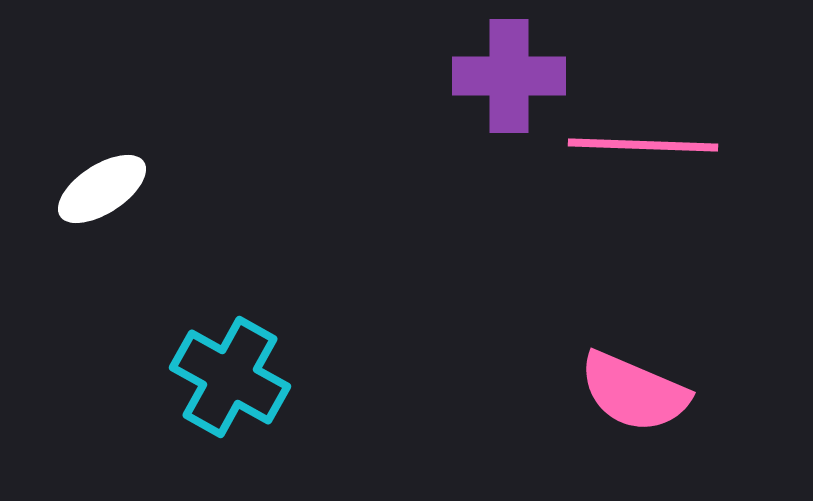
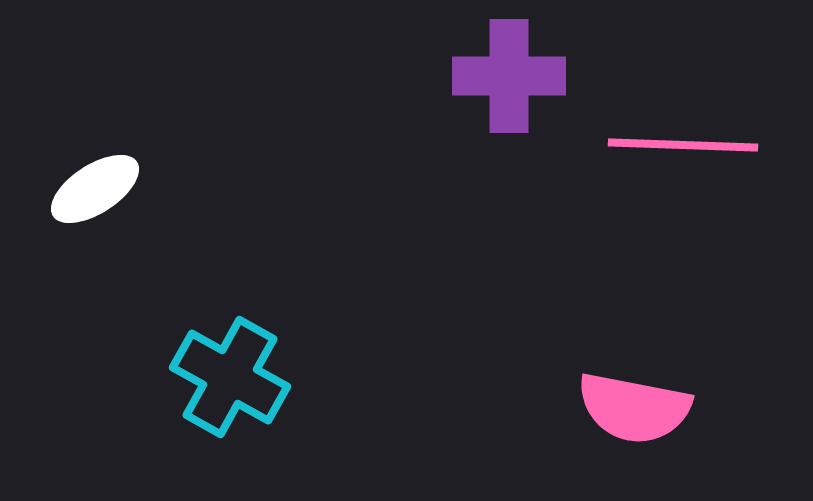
pink line: moved 40 px right
white ellipse: moved 7 px left
pink semicircle: moved 16 px down; rotated 12 degrees counterclockwise
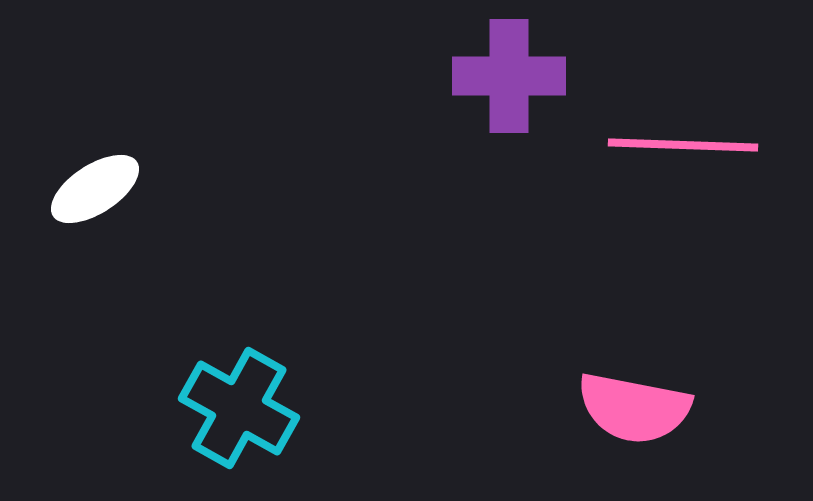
cyan cross: moved 9 px right, 31 px down
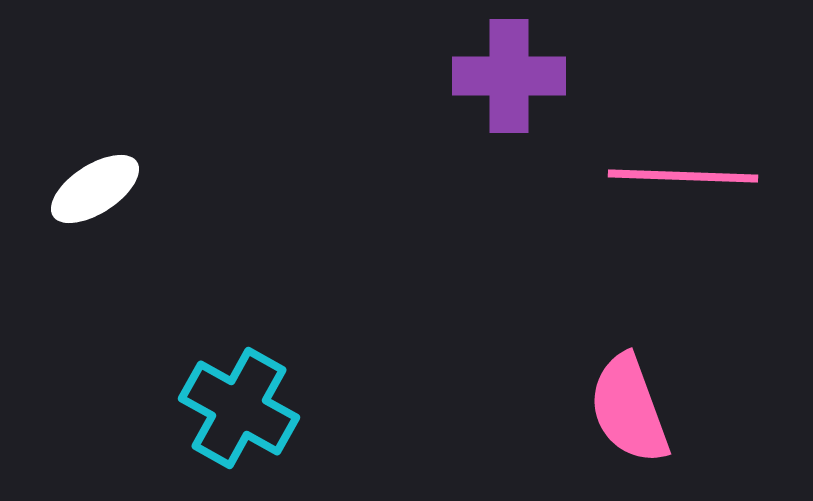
pink line: moved 31 px down
pink semicircle: moved 5 px left, 1 px down; rotated 59 degrees clockwise
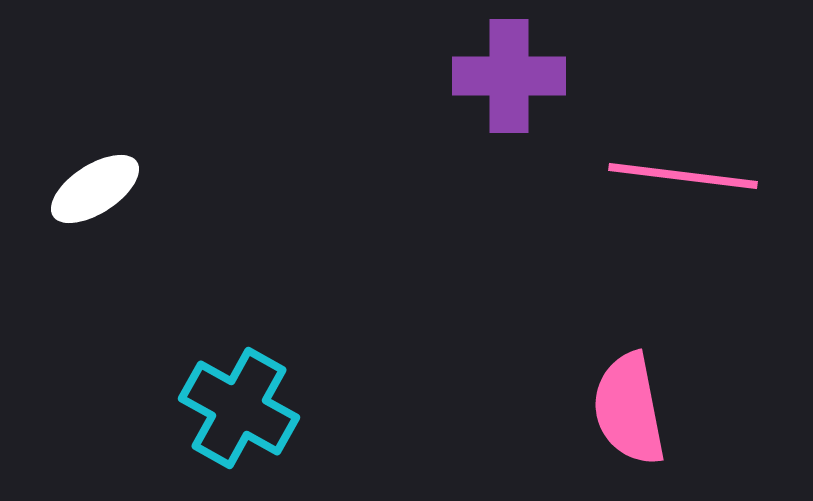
pink line: rotated 5 degrees clockwise
pink semicircle: rotated 9 degrees clockwise
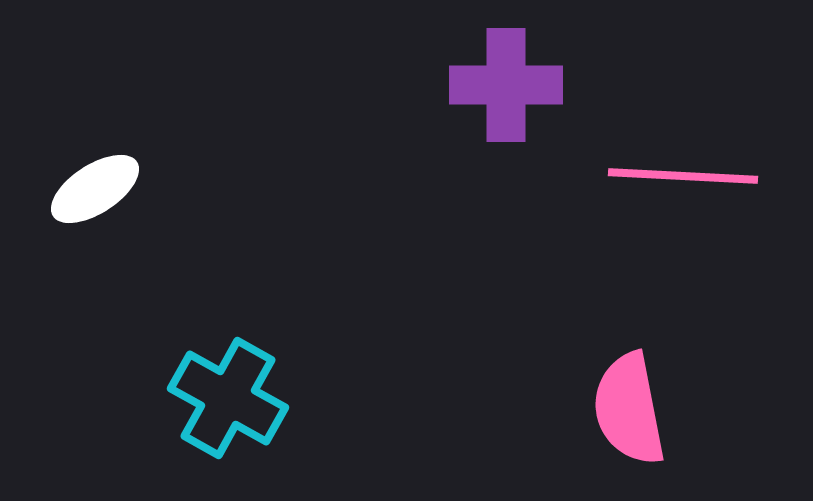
purple cross: moved 3 px left, 9 px down
pink line: rotated 4 degrees counterclockwise
cyan cross: moved 11 px left, 10 px up
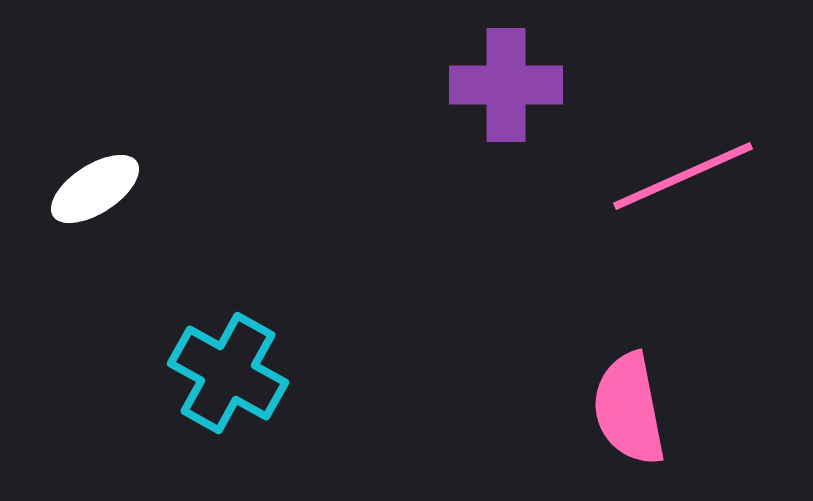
pink line: rotated 27 degrees counterclockwise
cyan cross: moved 25 px up
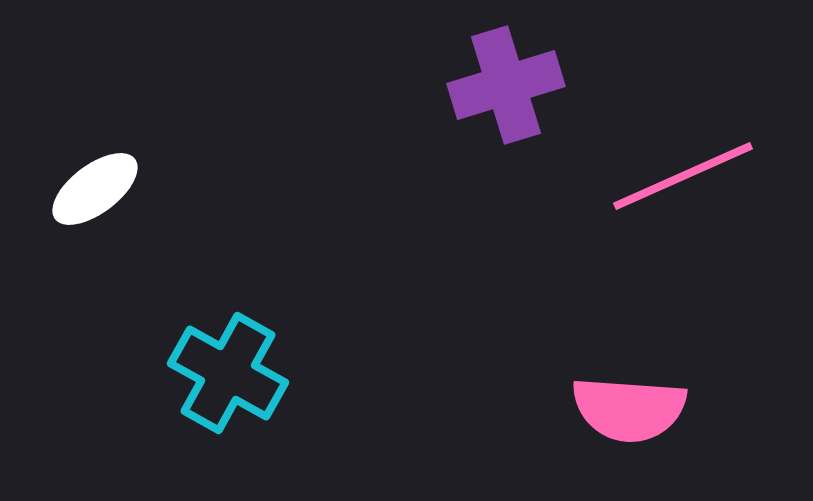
purple cross: rotated 17 degrees counterclockwise
white ellipse: rotated 4 degrees counterclockwise
pink semicircle: rotated 75 degrees counterclockwise
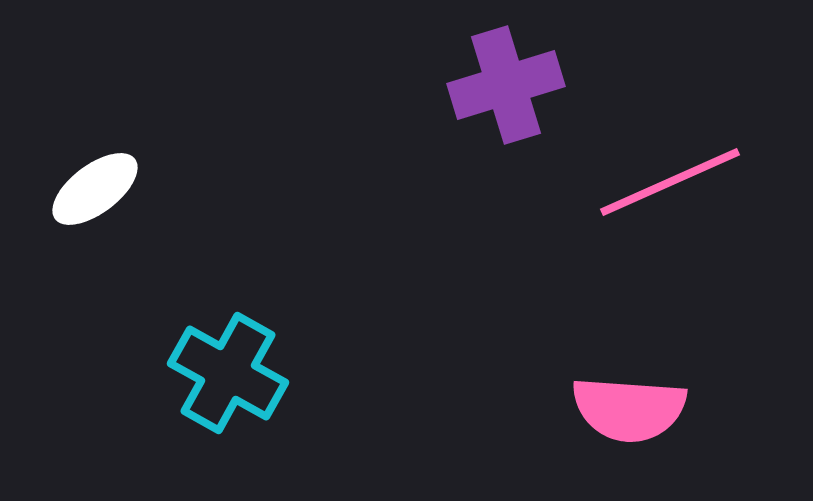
pink line: moved 13 px left, 6 px down
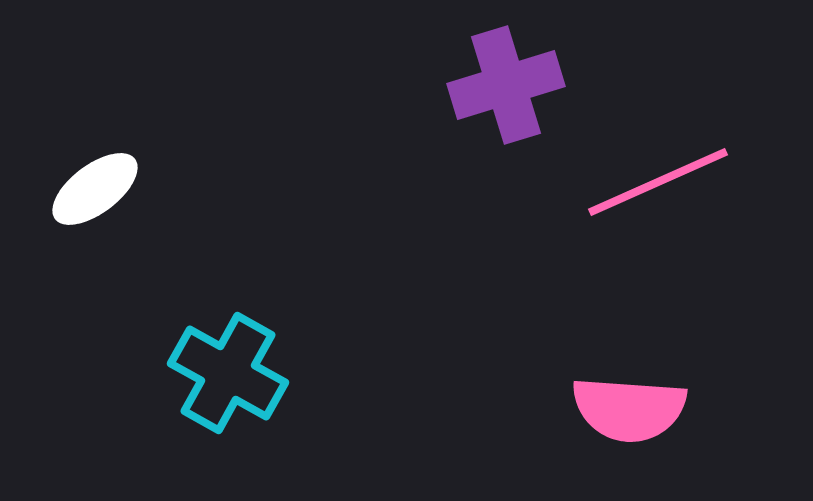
pink line: moved 12 px left
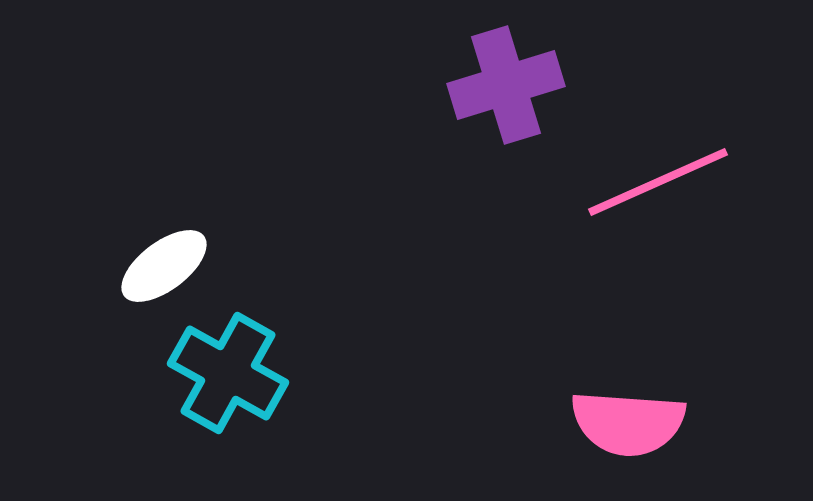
white ellipse: moved 69 px right, 77 px down
pink semicircle: moved 1 px left, 14 px down
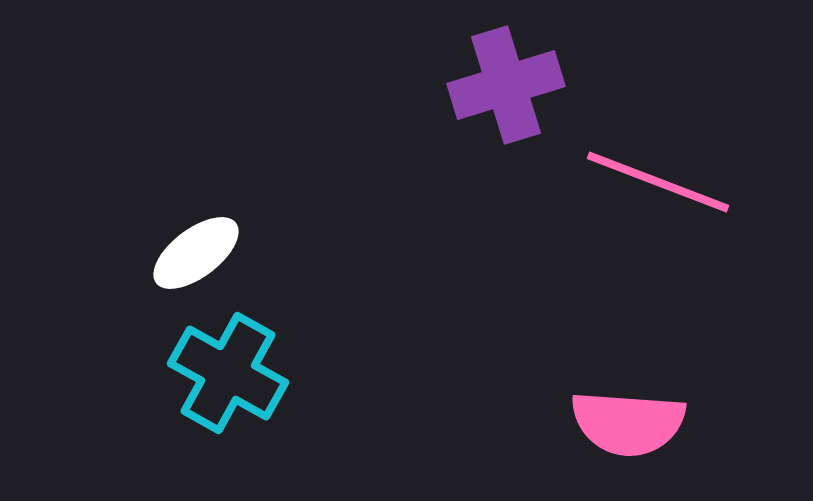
pink line: rotated 45 degrees clockwise
white ellipse: moved 32 px right, 13 px up
